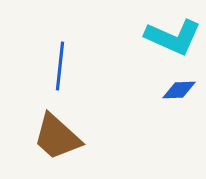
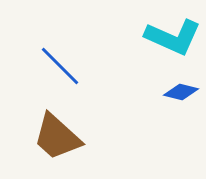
blue line: rotated 51 degrees counterclockwise
blue diamond: moved 2 px right, 2 px down; rotated 16 degrees clockwise
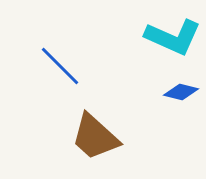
brown trapezoid: moved 38 px right
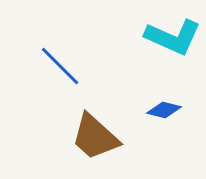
blue diamond: moved 17 px left, 18 px down
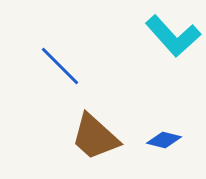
cyan L-shape: moved 1 px up; rotated 24 degrees clockwise
blue diamond: moved 30 px down
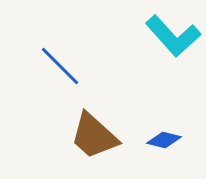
brown trapezoid: moved 1 px left, 1 px up
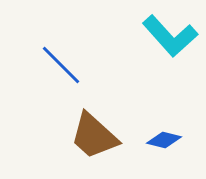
cyan L-shape: moved 3 px left
blue line: moved 1 px right, 1 px up
